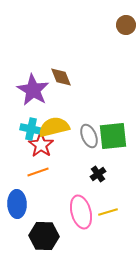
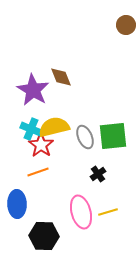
cyan cross: rotated 10 degrees clockwise
gray ellipse: moved 4 px left, 1 px down
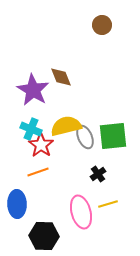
brown circle: moved 24 px left
yellow semicircle: moved 12 px right, 1 px up
yellow line: moved 8 px up
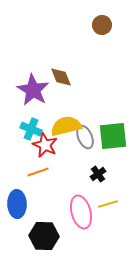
red star: moved 4 px right; rotated 10 degrees counterclockwise
